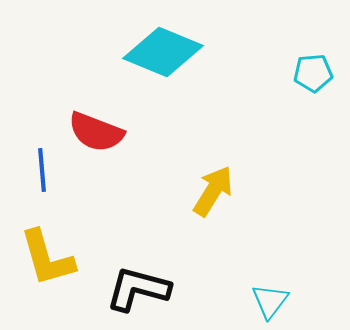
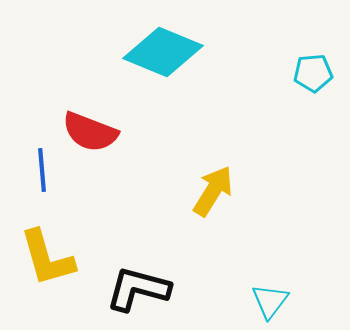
red semicircle: moved 6 px left
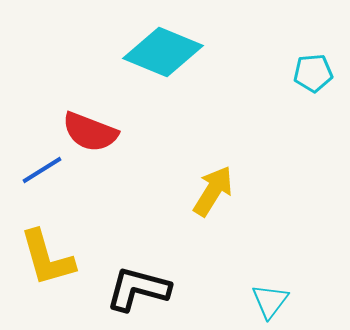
blue line: rotated 63 degrees clockwise
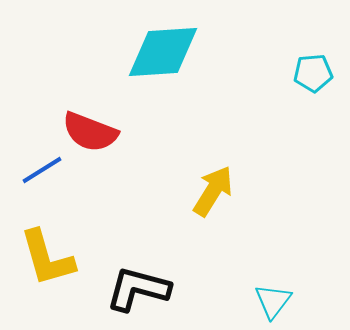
cyan diamond: rotated 26 degrees counterclockwise
cyan triangle: moved 3 px right
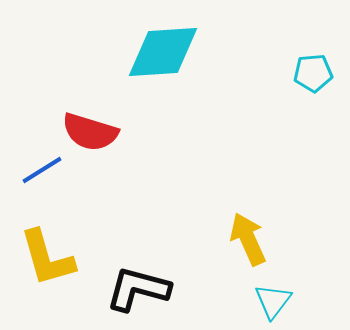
red semicircle: rotated 4 degrees counterclockwise
yellow arrow: moved 35 px right, 48 px down; rotated 56 degrees counterclockwise
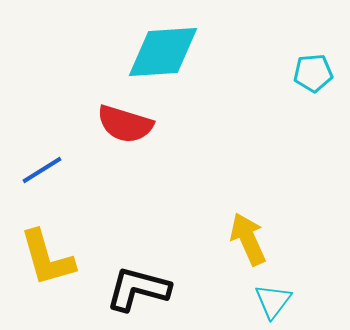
red semicircle: moved 35 px right, 8 px up
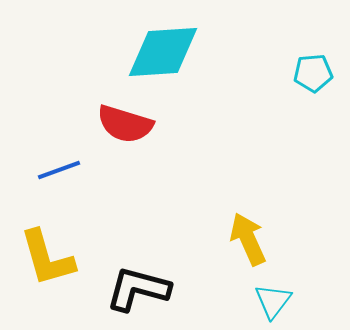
blue line: moved 17 px right; rotated 12 degrees clockwise
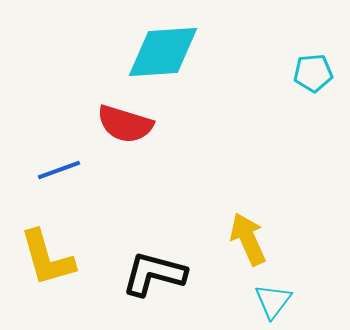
black L-shape: moved 16 px right, 15 px up
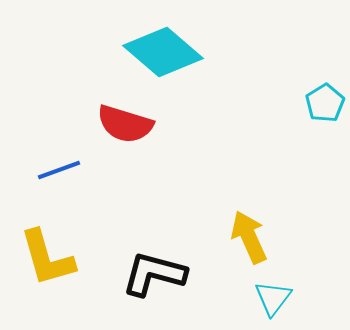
cyan diamond: rotated 44 degrees clockwise
cyan pentagon: moved 12 px right, 30 px down; rotated 27 degrees counterclockwise
yellow arrow: moved 1 px right, 2 px up
cyan triangle: moved 3 px up
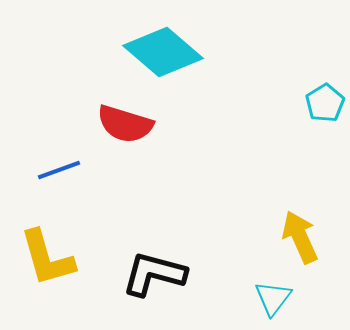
yellow arrow: moved 51 px right
